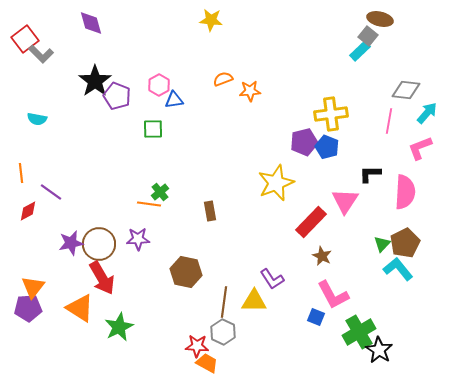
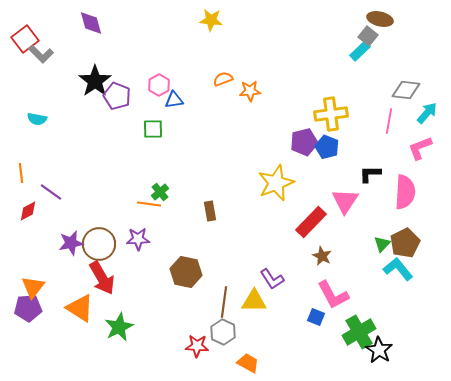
orange trapezoid at (207, 363): moved 41 px right
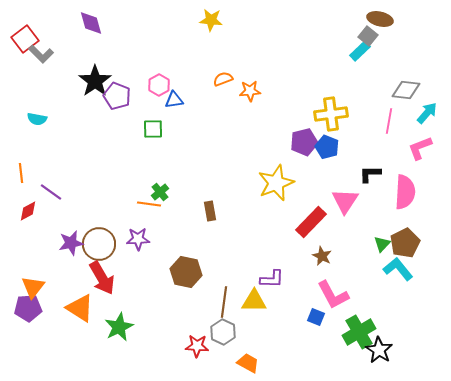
purple L-shape at (272, 279): rotated 55 degrees counterclockwise
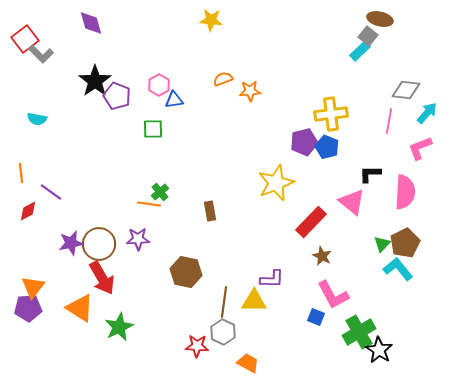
pink triangle at (345, 201): moved 7 px right, 1 px down; rotated 24 degrees counterclockwise
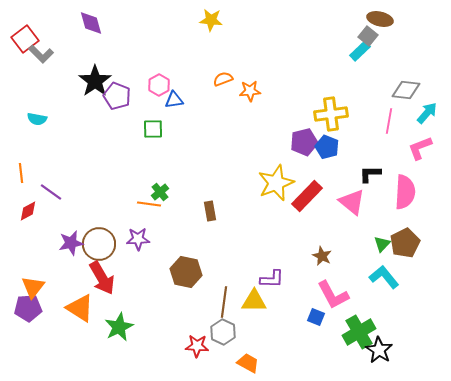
red rectangle at (311, 222): moved 4 px left, 26 px up
cyan L-shape at (398, 269): moved 14 px left, 8 px down
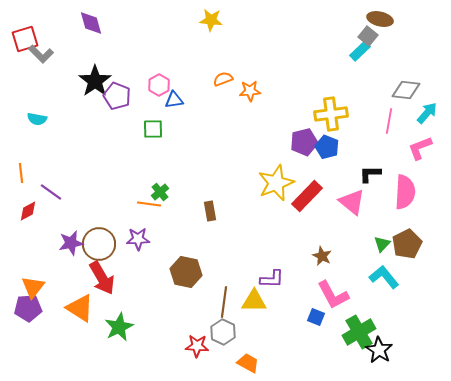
red square at (25, 39): rotated 20 degrees clockwise
brown pentagon at (405, 243): moved 2 px right, 1 px down
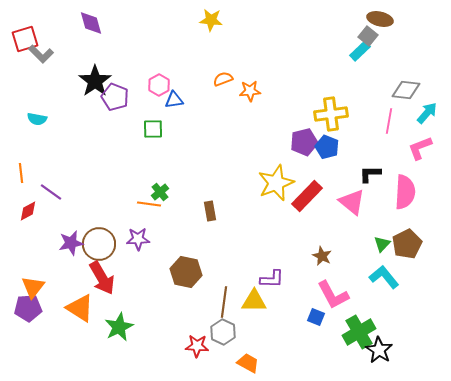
purple pentagon at (117, 96): moved 2 px left, 1 px down
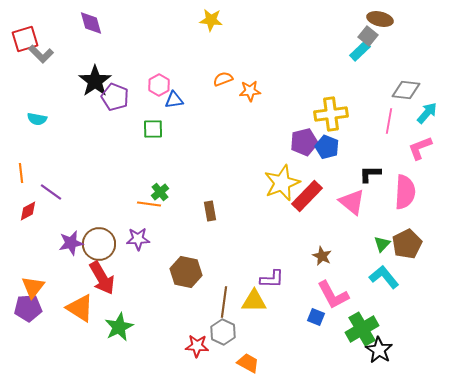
yellow star at (276, 183): moved 6 px right
green cross at (359, 332): moved 3 px right, 3 px up
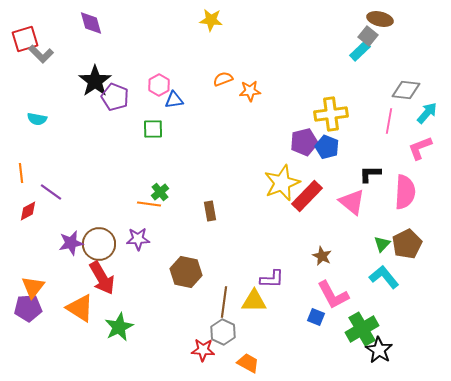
red star at (197, 346): moved 6 px right, 4 px down
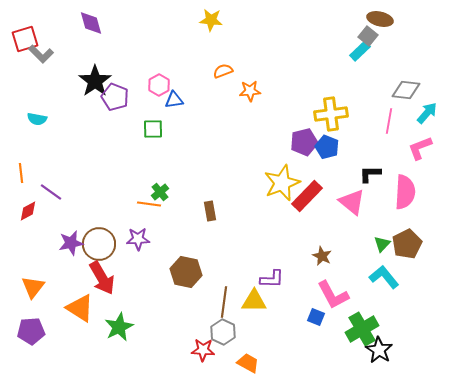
orange semicircle at (223, 79): moved 8 px up
purple pentagon at (28, 308): moved 3 px right, 23 px down
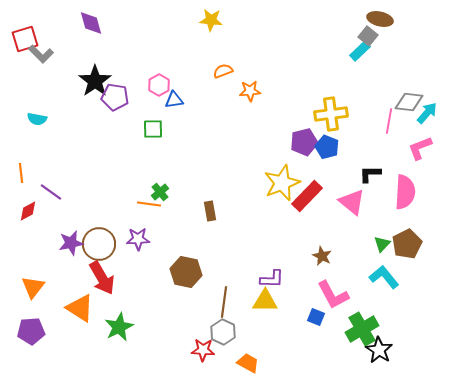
gray diamond at (406, 90): moved 3 px right, 12 px down
purple pentagon at (115, 97): rotated 12 degrees counterclockwise
yellow triangle at (254, 301): moved 11 px right
